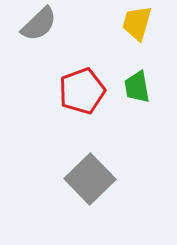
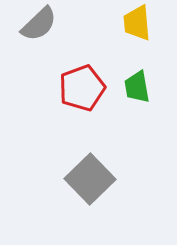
yellow trapezoid: rotated 21 degrees counterclockwise
red pentagon: moved 3 px up
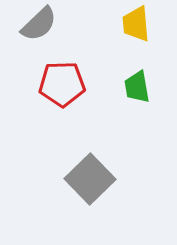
yellow trapezoid: moved 1 px left, 1 px down
red pentagon: moved 20 px left, 4 px up; rotated 18 degrees clockwise
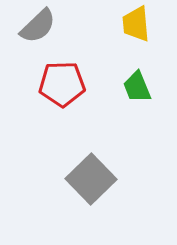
gray semicircle: moved 1 px left, 2 px down
green trapezoid: rotated 12 degrees counterclockwise
gray square: moved 1 px right
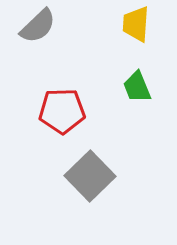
yellow trapezoid: rotated 9 degrees clockwise
red pentagon: moved 27 px down
gray square: moved 1 px left, 3 px up
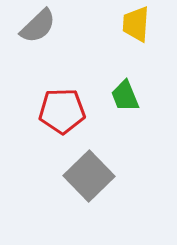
green trapezoid: moved 12 px left, 9 px down
gray square: moved 1 px left
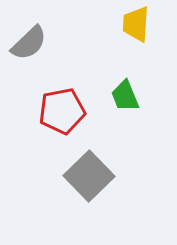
gray semicircle: moved 9 px left, 17 px down
red pentagon: rotated 9 degrees counterclockwise
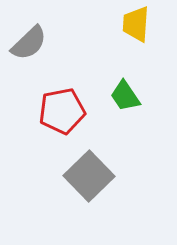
green trapezoid: rotated 12 degrees counterclockwise
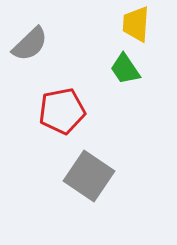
gray semicircle: moved 1 px right, 1 px down
green trapezoid: moved 27 px up
gray square: rotated 12 degrees counterclockwise
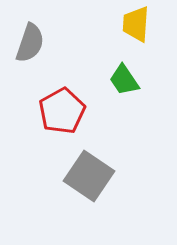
gray semicircle: moved 1 px up; rotated 27 degrees counterclockwise
green trapezoid: moved 1 px left, 11 px down
red pentagon: rotated 18 degrees counterclockwise
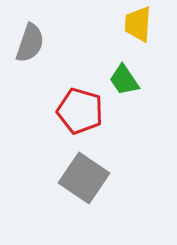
yellow trapezoid: moved 2 px right
red pentagon: moved 18 px right; rotated 27 degrees counterclockwise
gray square: moved 5 px left, 2 px down
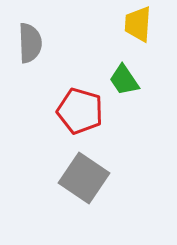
gray semicircle: rotated 21 degrees counterclockwise
